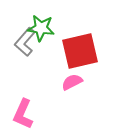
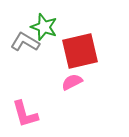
green star: moved 3 px right, 1 px up; rotated 12 degrees clockwise
gray L-shape: rotated 80 degrees clockwise
pink L-shape: moved 2 px right; rotated 40 degrees counterclockwise
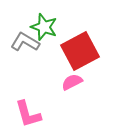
red square: rotated 15 degrees counterclockwise
pink L-shape: moved 3 px right
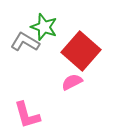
red square: moved 1 px right; rotated 21 degrees counterclockwise
pink L-shape: moved 1 px left, 1 px down
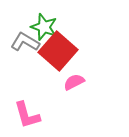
red square: moved 23 px left
pink semicircle: moved 2 px right
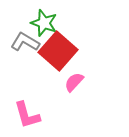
green star: moved 4 px up
pink semicircle: rotated 20 degrees counterclockwise
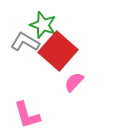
green star: moved 1 px left, 2 px down
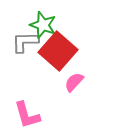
gray L-shape: rotated 32 degrees counterclockwise
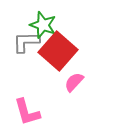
gray L-shape: moved 1 px right
pink L-shape: moved 3 px up
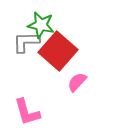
green star: moved 2 px left; rotated 8 degrees counterclockwise
pink semicircle: moved 3 px right
